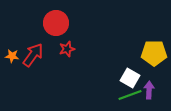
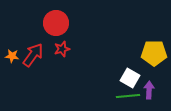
red star: moved 5 px left
green line: moved 2 px left, 1 px down; rotated 15 degrees clockwise
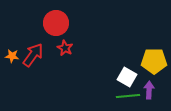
red star: moved 3 px right, 1 px up; rotated 28 degrees counterclockwise
yellow pentagon: moved 8 px down
white square: moved 3 px left, 1 px up
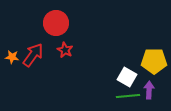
red star: moved 2 px down
orange star: moved 1 px down
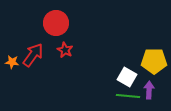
orange star: moved 5 px down
green line: rotated 10 degrees clockwise
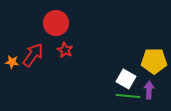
white square: moved 1 px left, 2 px down
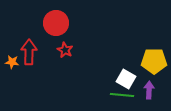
red arrow: moved 4 px left, 3 px up; rotated 35 degrees counterclockwise
green line: moved 6 px left, 1 px up
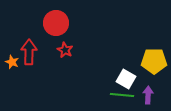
orange star: rotated 16 degrees clockwise
purple arrow: moved 1 px left, 5 px down
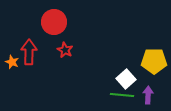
red circle: moved 2 px left, 1 px up
white square: rotated 18 degrees clockwise
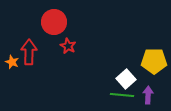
red star: moved 3 px right, 4 px up
